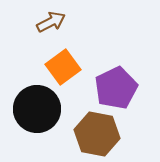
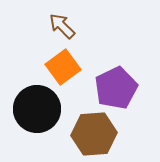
brown arrow: moved 11 px right, 4 px down; rotated 108 degrees counterclockwise
brown hexagon: moved 3 px left; rotated 15 degrees counterclockwise
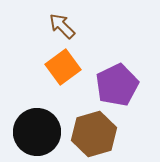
purple pentagon: moved 1 px right, 3 px up
black circle: moved 23 px down
brown hexagon: rotated 12 degrees counterclockwise
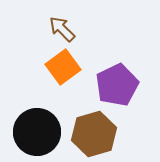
brown arrow: moved 3 px down
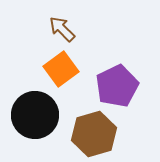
orange square: moved 2 px left, 2 px down
purple pentagon: moved 1 px down
black circle: moved 2 px left, 17 px up
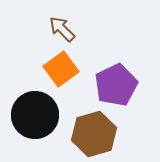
purple pentagon: moved 1 px left, 1 px up
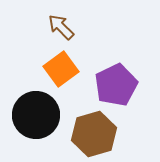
brown arrow: moved 1 px left, 2 px up
black circle: moved 1 px right
